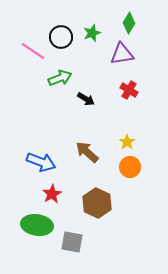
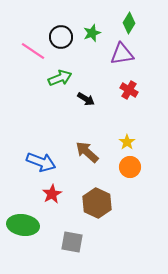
green ellipse: moved 14 px left
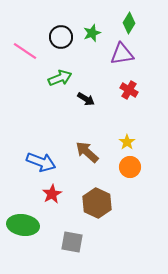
pink line: moved 8 px left
